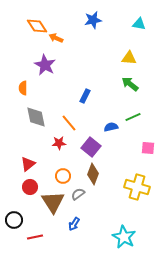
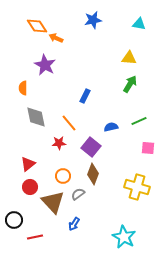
green arrow: rotated 84 degrees clockwise
green line: moved 6 px right, 4 px down
brown triangle: rotated 10 degrees counterclockwise
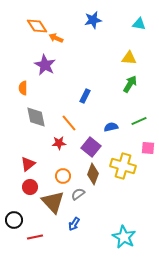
yellow cross: moved 14 px left, 21 px up
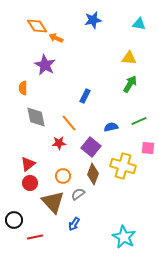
red circle: moved 4 px up
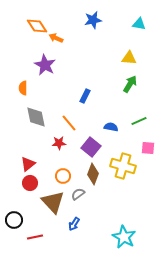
blue semicircle: rotated 24 degrees clockwise
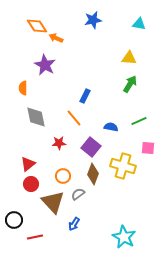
orange line: moved 5 px right, 5 px up
red circle: moved 1 px right, 1 px down
